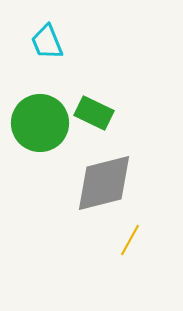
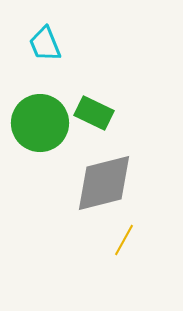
cyan trapezoid: moved 2 px left, 2 px down
yellow line: moved 6 px left
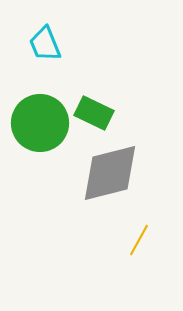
gray diamond: moved 6 px right, 10 px up
yellow line: moved 15 px right
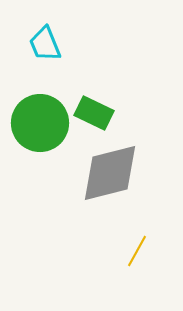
yellow line: moved 2 px left, 11 px down
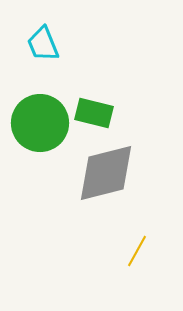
cyan trapezoid: moved 2 px left
green rectangle: rotated 12 degrees counterclockwise
gray diamond: moved 4 px left
